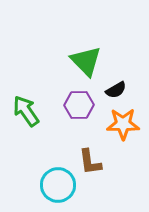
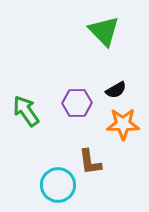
green triangle: moved 18 px right, 30 px up
purple hexagon: moved 2 px left, 2 px up
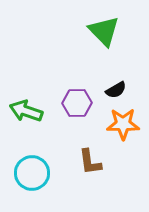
green arrow: rotated 36 degrees counterclockwise
cyan circle: moved 26 px left, 12 px up
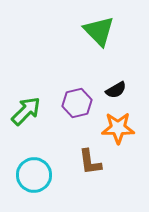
green triangle: moved 5 px left
purple hexagon: rotated 12 degrees counterclockwise
green arrow: rotated 116 degrees clockwise
orange star: moved 5 px left, 4 px down
cyan circle: moved 2 px right, 2 px down
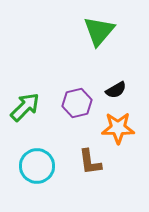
green triangle: rotated 24 degrees clockwise
green arrow: moved 1 px left, 4 px up
cyan circle: moved 3 px right, 9 px up
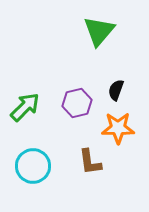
black semicircle: rotated 140 degrees clockwise
cyan circle: moved 4 px left
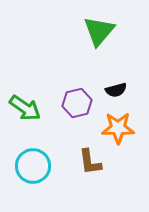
black semicircle: rotated 125 degrees counterclockwise
green arrow: moved 1 px down; rotated 80 degrees clockwise
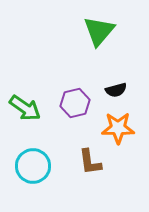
purple hexagon: moved 2 px left
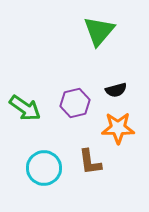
cyan circle: moved 11 px right, 2 px down
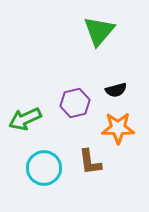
green arrow: moved 11 px down; rotated 120 degrees clockwise
